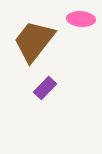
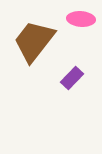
purple rectangle: moved 27 px right, 10 px up
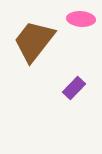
purple rectangle: moved 2 px right, 10 px down
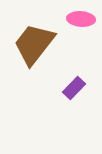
brown trapezoid: moved 3 px down
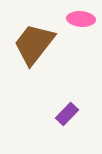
purple rectangle: moved 7 px left, 26 px down
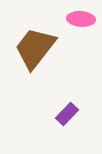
brown trapezoid: moved 1 px right, 4 px down
